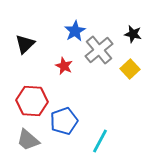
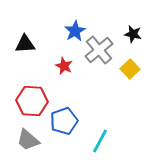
black triangle: rotated 40 degrees clockwise
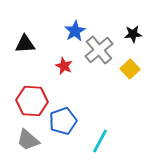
black star: rotated 18 degrees counterclockwise
blue pentagon: moved 1 px left
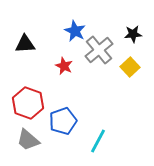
blue star: rotated 15 degrees counterclockwise
yellow square: moved 2 px up
red hexagon: moved 4 px left, 2 px down; rotated 16 degrees clockwise
cyan line: moved 2 px left
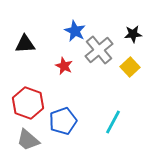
cyan line: moved 15 px right, 19 px up
